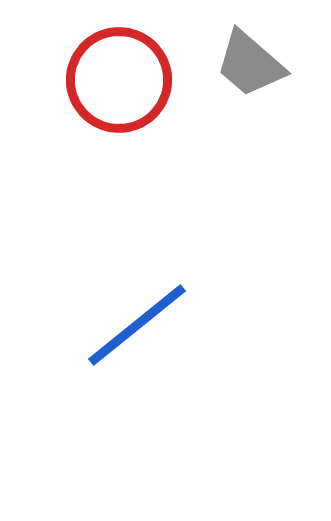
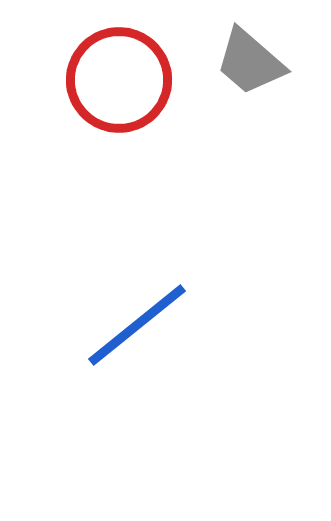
gray trapezoid: moved 2 px up
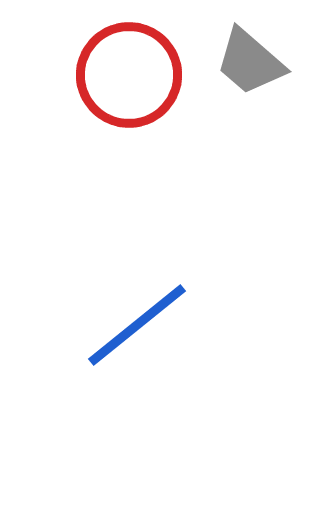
red circle: moved 10 px right, 5 px up
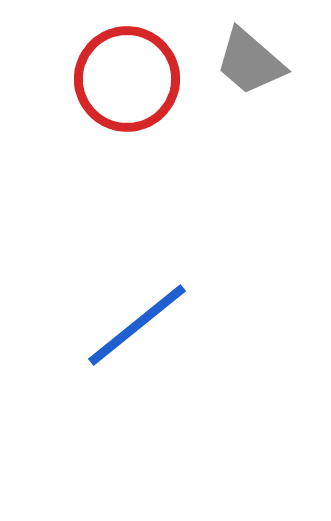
red circle: moved 2 px left, 4 px down
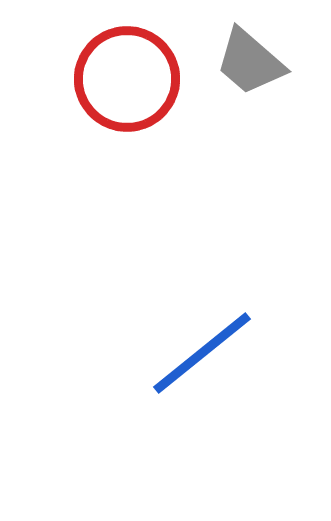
blue line: moved 65 px right, 28 px down
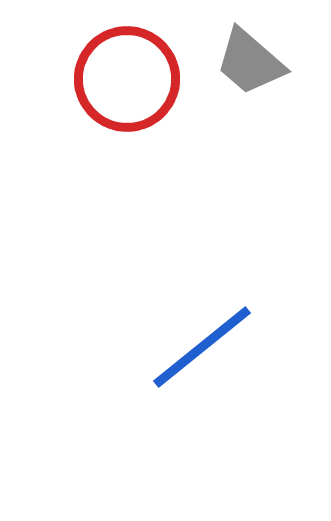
blue line: moved 6 px up
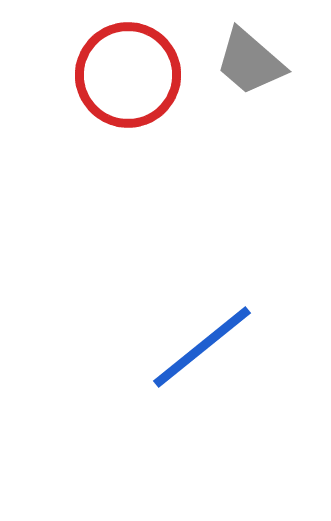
red circle: moved 1 px right, 4 px up
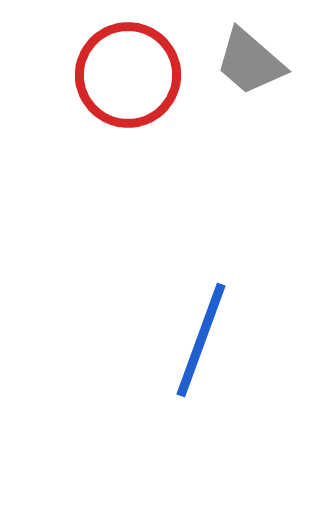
blue line: moved 1 px left, 7 px up; rotated 31 degrees counterclockwise
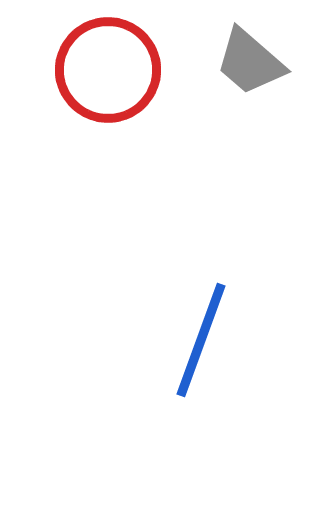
red circle: moved 20 px left, 5 px up
